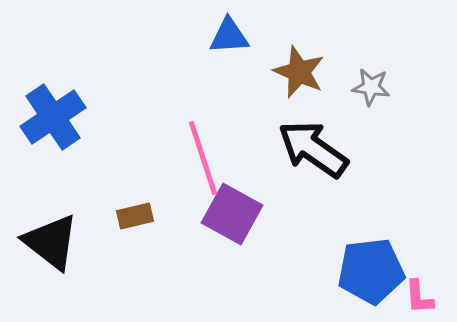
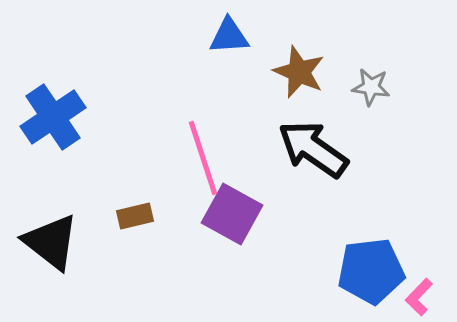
pink L-shape: rotated 48 degrees clockwise
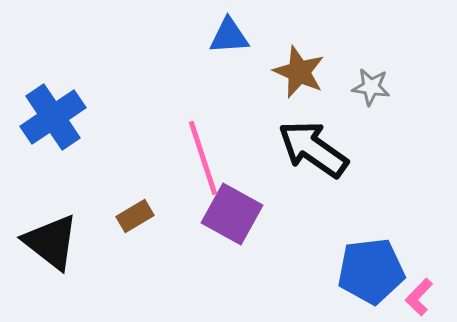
brown rectangle: rotated 18 degrees counterclockwise
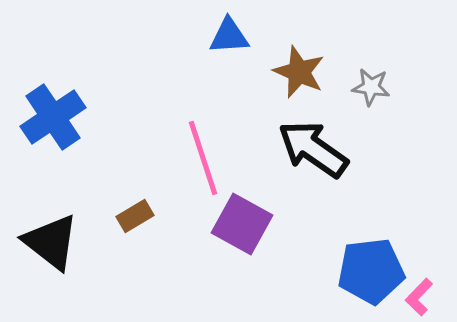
purple square: moved 10 px right, 10 px down
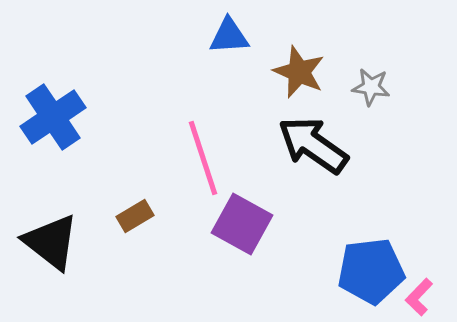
black arrow: moved 4 px up
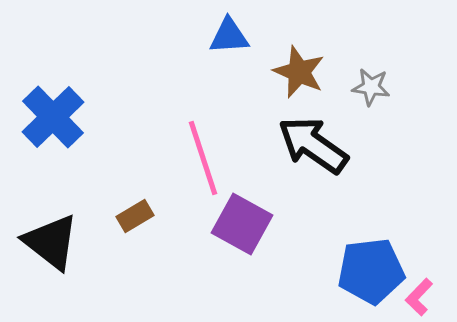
blue cross: rotated 10 degrees counterclockwise
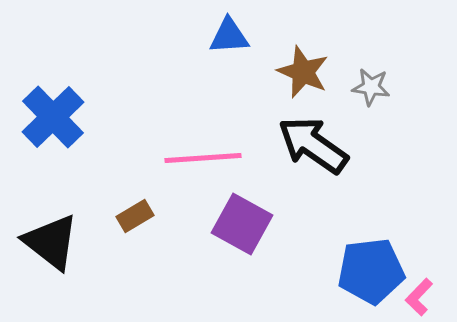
brown star: moved 4 px right
pink line: rotated 76 degrees counterclockwise
